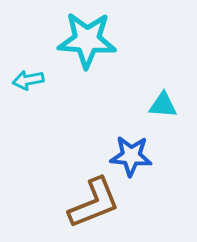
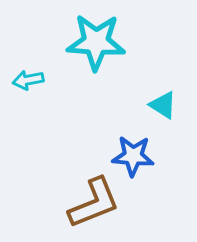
cyan star: moved 9 px right, 2 px down
cyan triangle: rotated 28 degrees clockwise
blue star: moved 2 px right
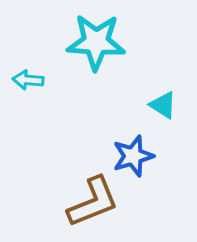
cyan arrow: rotated 16 degrees clockwise
blue star: rotated 21 degrees counterclockwise
brown L-shape: moved 1 px left, 1 px up
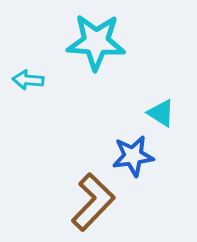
cyan triangle: moved 2 px left, 8 px down
blue star: rotated 9 degrees clockwise
brown L-shape: rotated 24 degrees counterclockwise
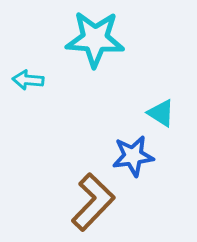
cyan star: moved 1 px left, 3 px up
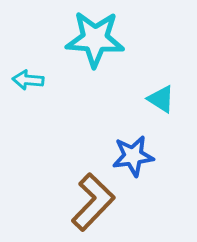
cyan triangle: moved 14 px up
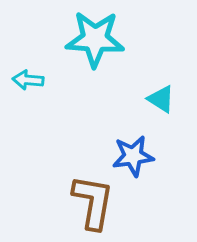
brown L-shape: rotated 34 degrees counterclockwise
